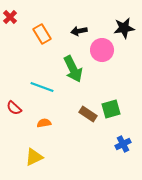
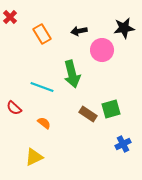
green arrow: moved 1 px left, 5 px down; rotated 12 degrees clockwise
orange semicircle: rotated 48 degrees clockwise
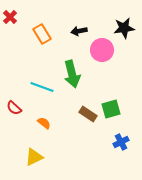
blue cross: moved 2 px left, 2 px up
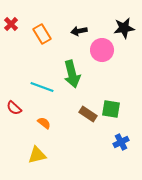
red cross: moved 1 px right, 7 px down
green square: rotated 24 degrees clockwise
yellow triangle: moved 3 px right, 2 px up; rotated 12 degrees clockwise
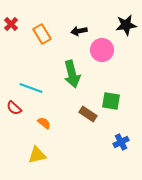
black star: moved 2 px right, 3 px up
cyan line: moved 11 px left, 1 px down
green square: moved 8 px up
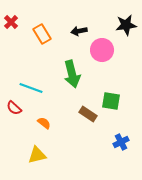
red cross: moved 2 px up
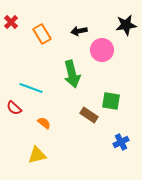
brown rectangle: moved 1 px right, 1 px down
